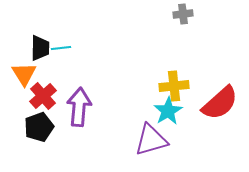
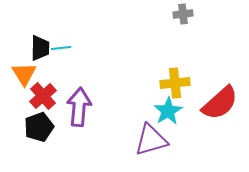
yellow cross: moved 1 px right, 3 px up
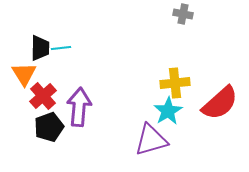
gray cross: rotated 18 degrees clockwise
black pentagon: moved 10 px right
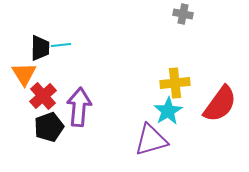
cyan line: moved 3 px up
red semicircle: moved 1 px down; rotated 12 degrees counterclockwise
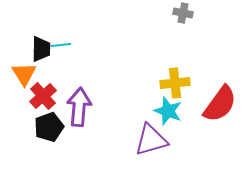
gray cross: moved 1 px up
black trapezoid: moved 1 px right, 1 px down
cyan star: rotated 20 degrees counterclockwise
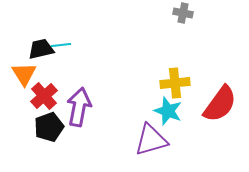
black trapezoid: rotated 104 degrees counterclockwise
red cross: moved 1 px right
purple arrow: rotated 6 degrees clockwise
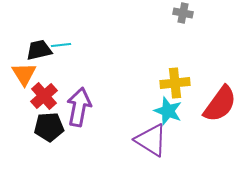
black trapezoid: moved 2 px left, 1 px down
black pentagon: rotated 16 degrees clockwise
purple triangle: rotated 48 degrees clockwise
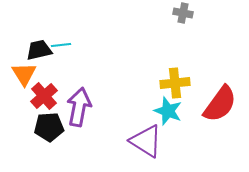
purple triangle: moved 5 px left, 1 px down
